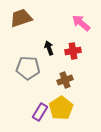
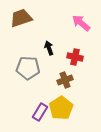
red cross: moved 2 px right, 6 px down; rotated 21 degrees clockwise
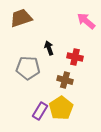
pink arrow: moved 5 px right, 2 px up
brown cross: rotated 35 degrees clockwise
purple rectangle: moved 1 px up
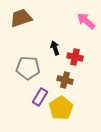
black arrow: moved 6 px right
purple rectangle: moved 14 px up
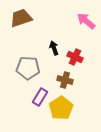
black arrow: moved 1 px left
red cross: rotated 14 degrees clockwise
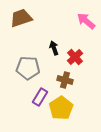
red cross: rotated 21 degrees clockwise
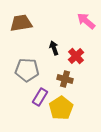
brown trapezoid: moved 5 px down; rotated 10 degrees clockwise
red cross: moved 1 px right, 1 px up
gray pentagon: moved 1 px left, 2 px down
brown cross: moved 1 px up
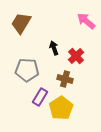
brown trapezoid: rotated 50 degrees counterclockwise
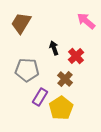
brown cross: rotated 28 degrees clockwise
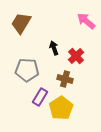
brown cross: rotated 28 degrees counterclockwise
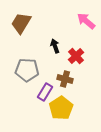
black arrow: moved 1 px right, 2 px up
purple rectangle: moved 5 px right, 5 px up
